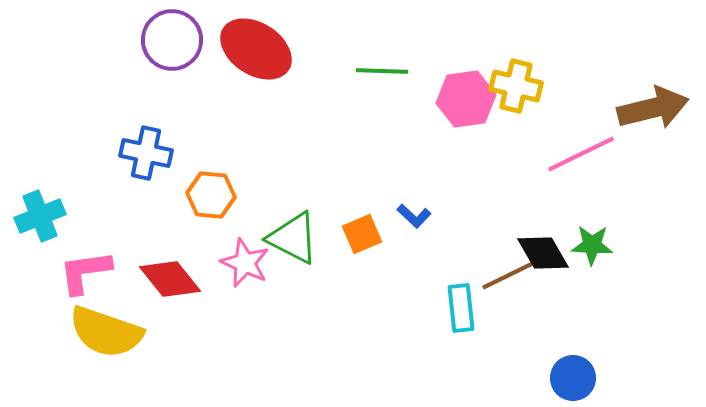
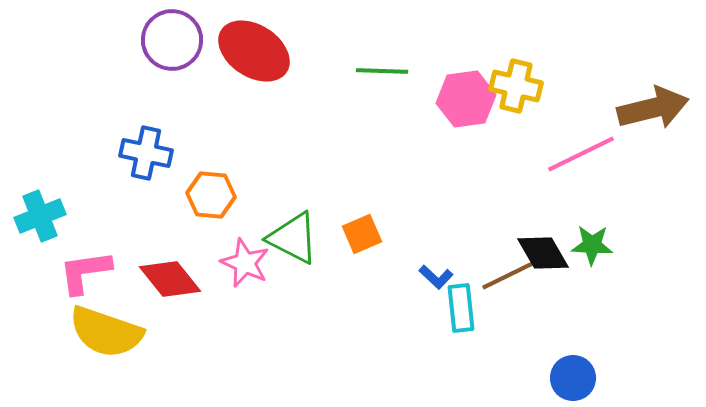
red ellipse: moved 2 px left, 2 px down
blue L-shape: moved 22 px right, 61 px down
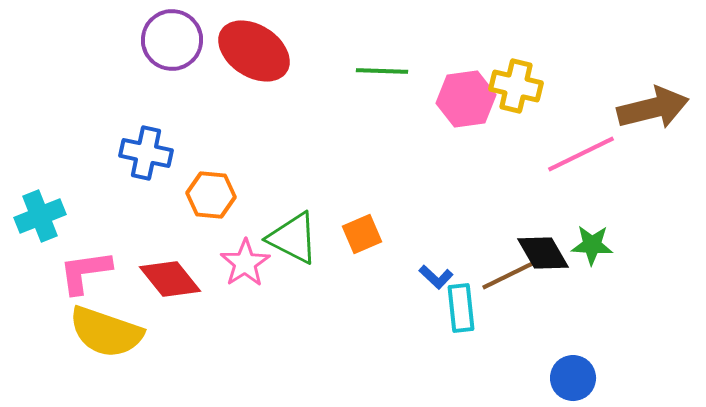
pink star: rotated 15 degrees clockwise
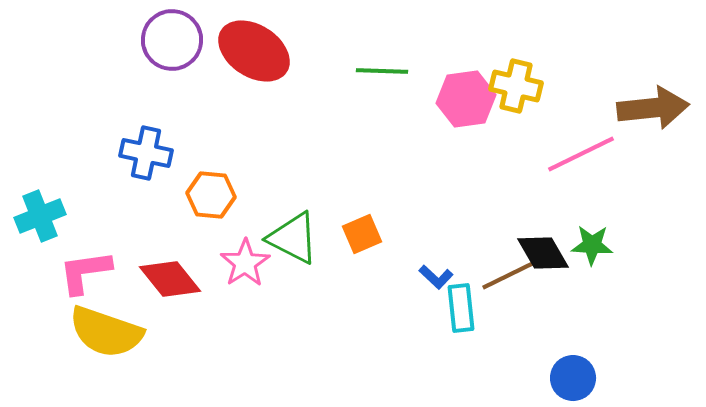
brown arrow: rotated 8 degrees clockwise
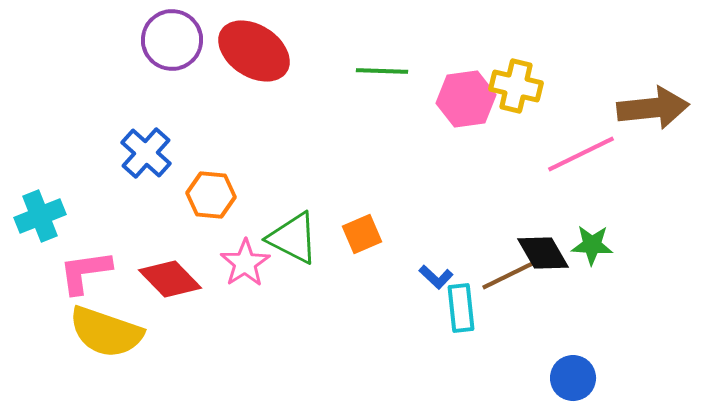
blue cross: rotated 30 degrees clockwise
red diamond: rotated 6 degrees counterclockwise
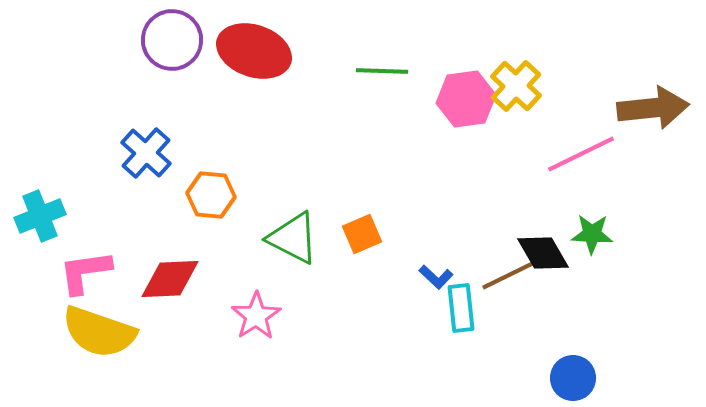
red ellipse: rotated 14 degrees counterclockwise
yellow cross: rotated 30 degrees clockwise
green star: moved 11 px up
pink star: moved 11 px right, 53 px down
red diamond: rotated 48 degrees counterclockwise
yellow semicircle: moved 7 px left
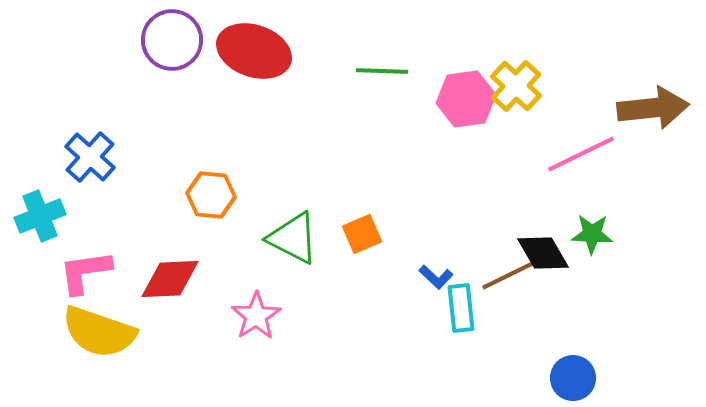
blue cross: moved 56 px left, 4 px down
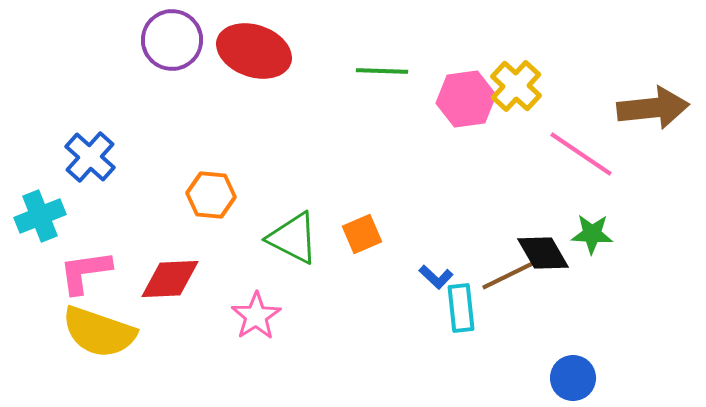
pink line: rotated 60 degrees clockwise
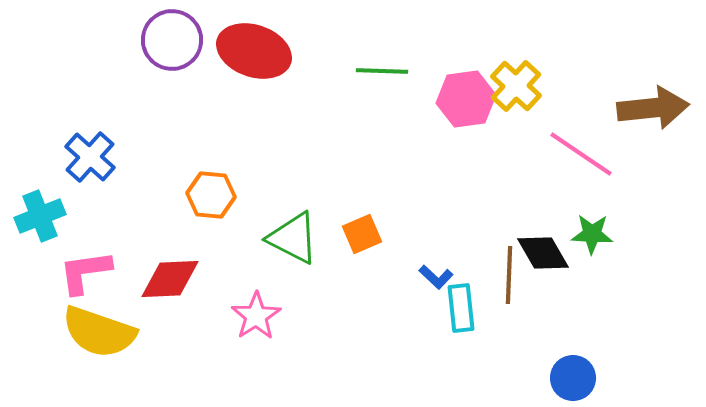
brown line: rotated 62 degrees counterclockwise
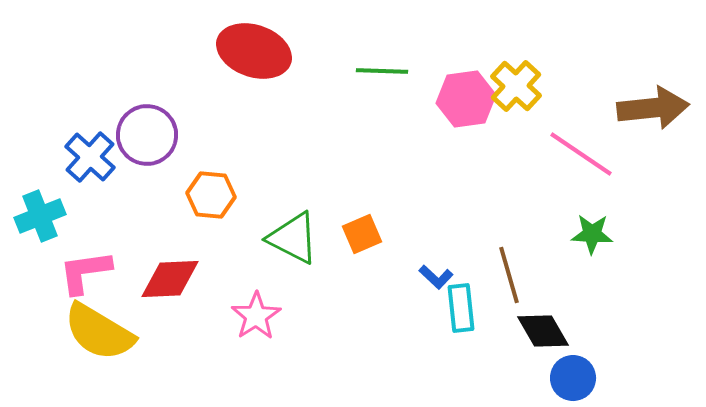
purple circle: moved 25 px left, 95 px down
black diamond: moved 78 px down
brown line: rotated 18 degrees counterclockwise
yellow semicircle: rotated 12 degrees clockwise
